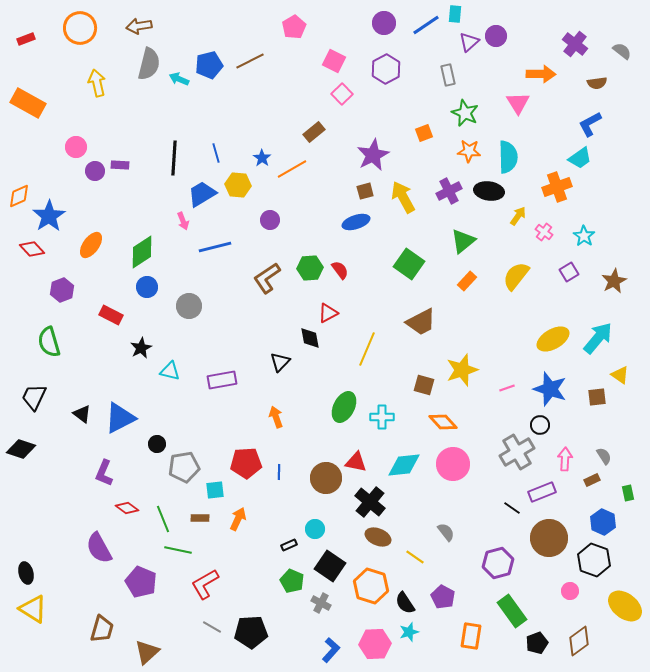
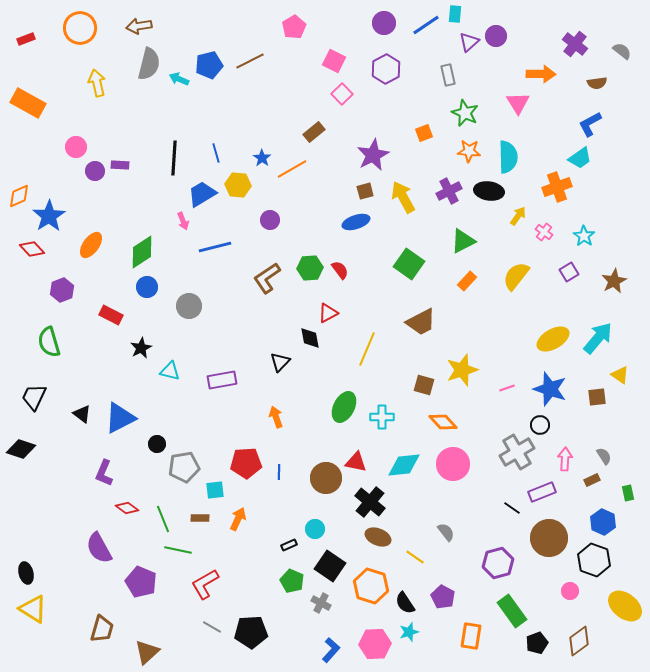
green triangle at (463, 241): rotated 12 degrees clockwise
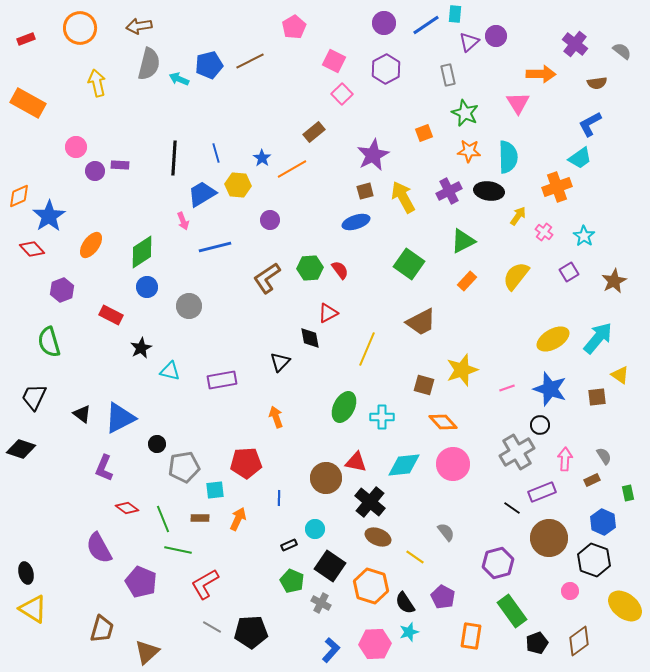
blue line at (279, 472): moved 26 px down
purple L-shape at (104, 473): moved 5 px up
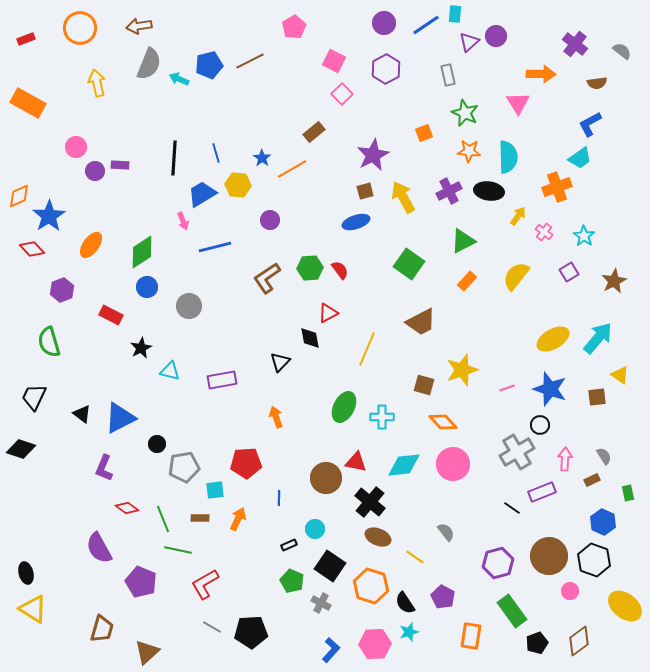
gray semicircle at (149, 64): rotated 8 degrees clockwise
brown circle at (549, 538): moved 18 px down
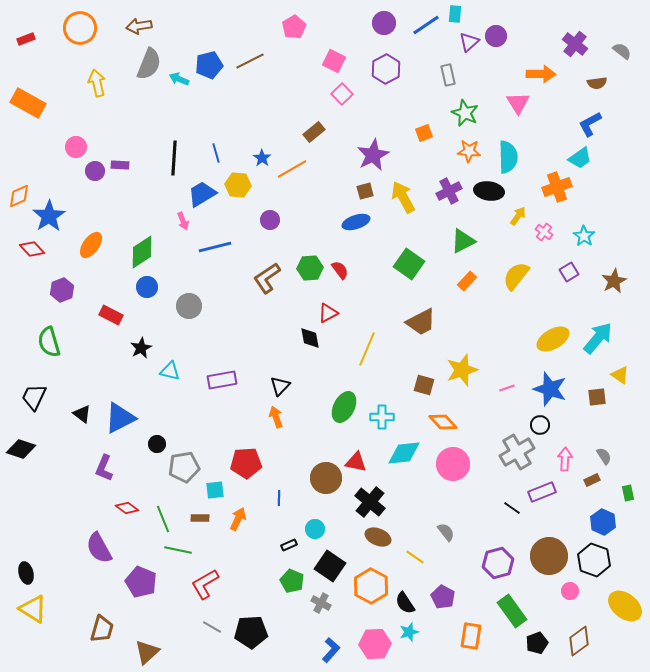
black triangle at (280, 362): moved 24 px down
cyan diamond at (404, 465): moved 12 px up
orange hexagon at (371, 586): rotated 12 degrees clockwise
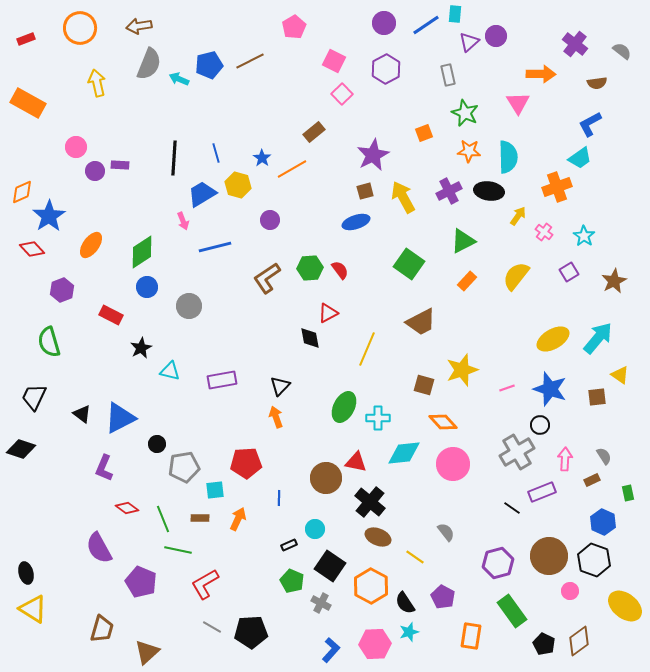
yellow hexagon at (238, 185): rotated 10 degrees clockwise
orange diamond at (19, 196): moved 3 px right, 4 px up
cyan cross at (382, 417): moved 4 px left, 1 px down
black pentagon at (537, 643): moved 7 px right, 1 px down; rotated 25 degrees counterclockwise
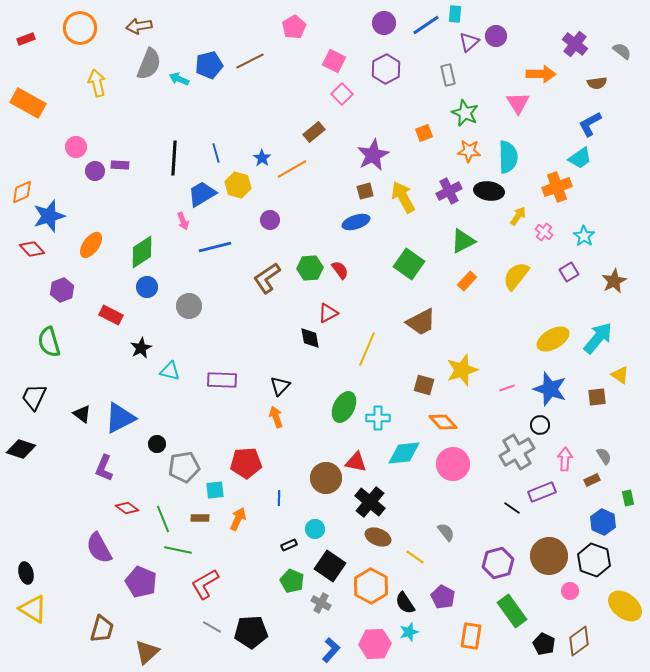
blue star at (49, 216): rotated 16 degrees clockwise
purple rectangle at (222, 380): rotated 12 degrees clockwise
green rectangle at (628, 493): moved 5 px down
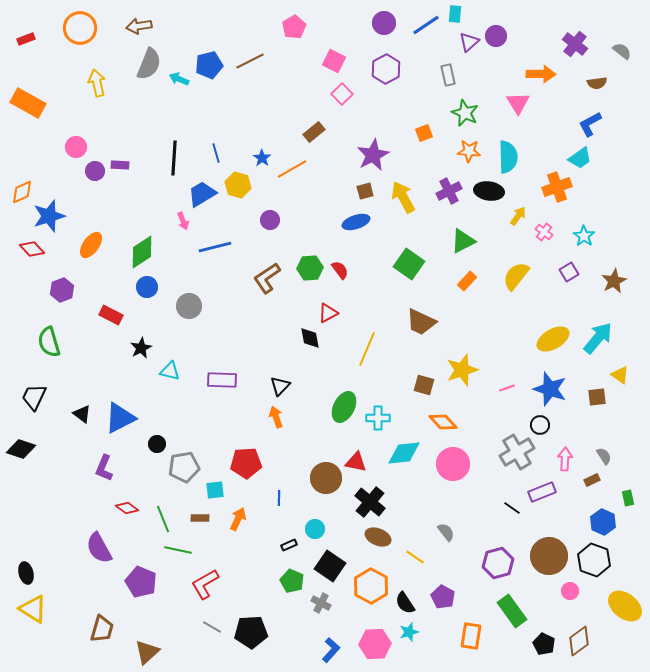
brown trapezoid at (421, 322): rotated 52 degrees clockwise
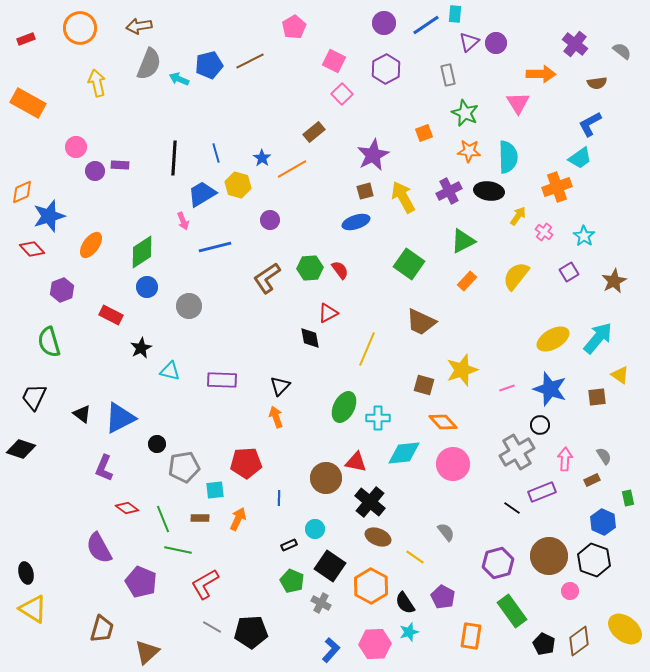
purple circle at (496, 36): moved 7 px down
yellow ellipse at (625, 606): moved 23 px down
